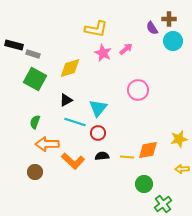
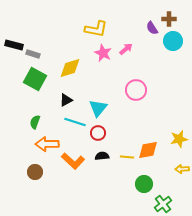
pink circle: moved 2 px left
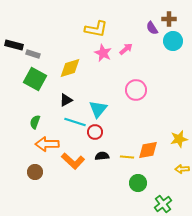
cyan triangle: moved 1 px down
red circle: moved 3 px left, 1 px up
green circle: moved 6 px left, 1 px up
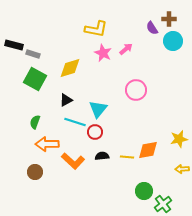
green circle: moved 6 px right, 8 px down
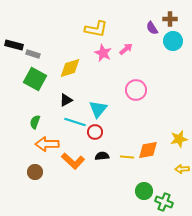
brown cross: moved 1 px right
green cross: moved 1 px right, 2 px up; rotated 30 degrees counterclockwise
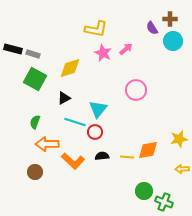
black rectangle: moved 1 px left, 4 px down
black triangle: moved 2 px left, 2 px up
